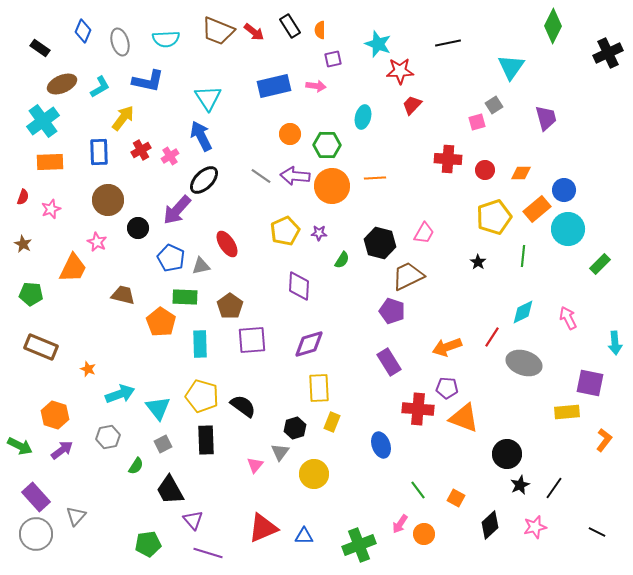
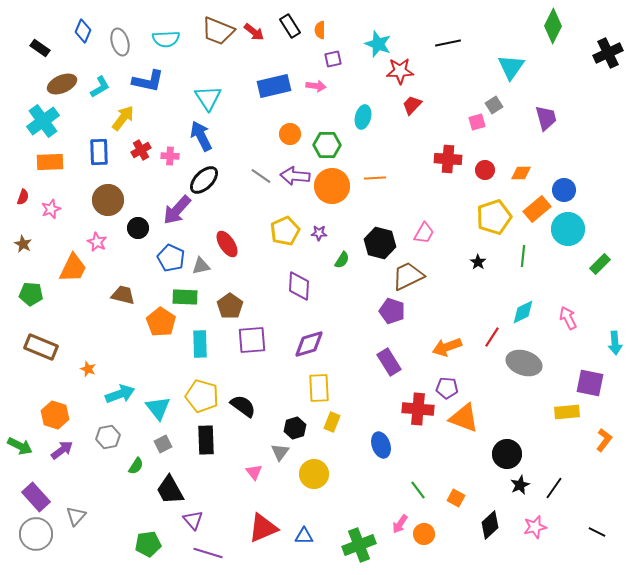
pink cross at (170, 156): rotated 36 degrees clockwise
pink triangle at (255, 465): moved 1 px left, 7 px down; rotated 18 degrees counterclockwise
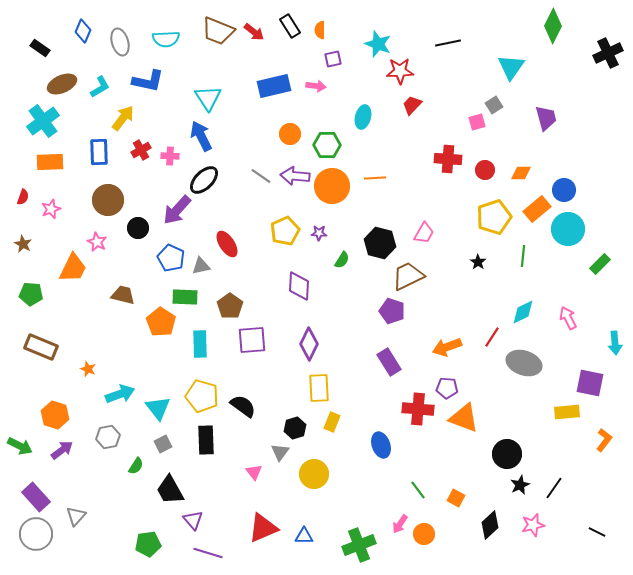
purple diamond at (309, 344): rotated 48 degrees counterclockwise
pink star at (535, 527): moved 2 px left, 2 px up
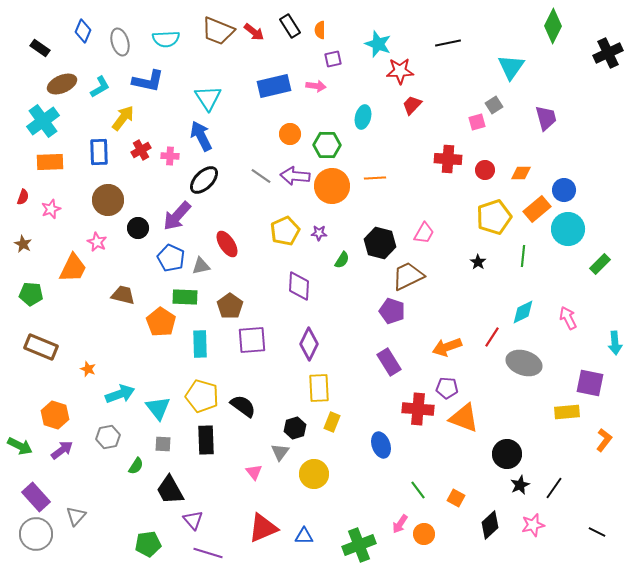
purple arrow at (177, 210): moved 6 px down
gray square at (163, 444): rotated 30 degrees clockwise
